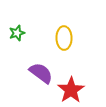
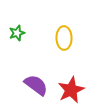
purple semicircle: moved 5 px left, 12 px down
red star: rotated 8 degrees clockwise
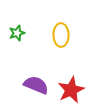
yellow ellipse: moved 3 px left, 3 px up
purple semicircle: rotated 15 degrees counterclockwise
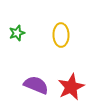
red star: moved 3 px up
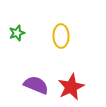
yellow ellipse: moved 1 px down
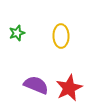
red star: moved 2 px left, 1 px down
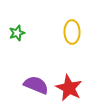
yellow ellipse: moved 11 px right, 4 px up
red star: rotated 20 degrees counterclockwise
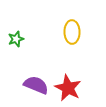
green star: moved 1 px left, 6 px down
red star: moved 1 px left
